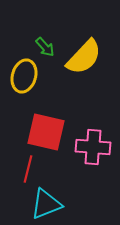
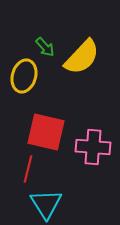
yellow semicircle: moved 2 px left
cyan triangle: rotated 40 degrees counterclockwise
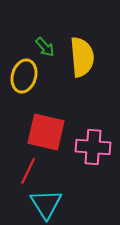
yellow semicircle: rotated 48 degrees counterclockwise
red line: moved 2 px down; rotated 12 degrees clockwise
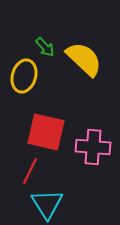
yellow semicircle: moved 2 px right, 2 px down; rotated 42 degrees counterclockwise
red line: moved 2 px right
cyan triangle: moved 1 px right
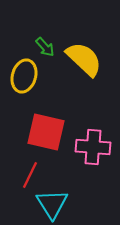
red line: moved 4 px down
cyan triangle: moved 5 px right
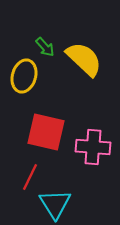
red line: moved 2 px down
cyan triangle: moved 3 px right
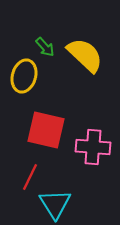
yellow semicircle: moved 1 px right, 4 px up
red square: moved 2 px up
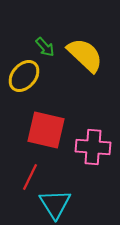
yellow ellipse: rotated 24 degrees clockwise
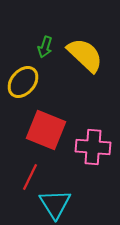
green arrow: rotated 60 degrees clockwise
yellow ellipse: moved 1 px left, 6 px down
red square: rotated 9 degrees clockwise
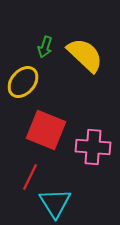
cyan triangle: moved 1 px up
